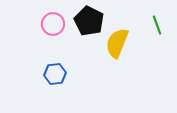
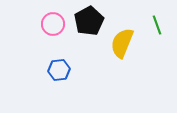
black pentagon: rotated 16 degrees clockwise
yellow semicircle: moved 5 px right
blue hexagon: moved 4 px right, 4 px up
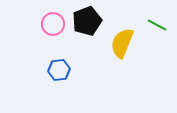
black pentagon: moved 2 px left; rotated 8 degrees clockwise
green line: rotated 42 degrees counterclockwise
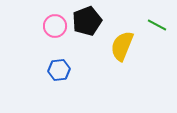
pink circle: moved 2 px right, 2 px down
yellow semicircle: moved 3 px down
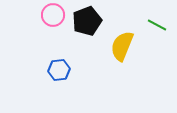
pink circle: moved 2 px left, 11 px up
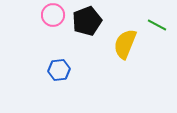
yellow semicircle: moved 3 px right, 2 px up
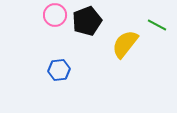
pink circle: moved 2 px right
yellow semicircle: rotated 16 degrees clockwise
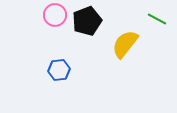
green line: moved 6 px up
